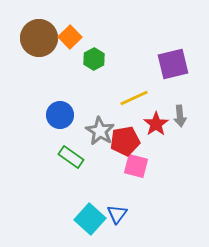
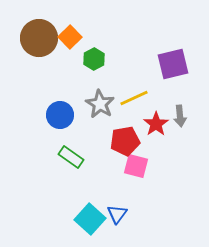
gray star: moved 27 px up
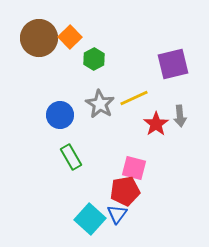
red pentagon: moved 50 px down
green rectangle: rotated 25 degrees clockwise
pink square: moved 2 px left, 2 px down
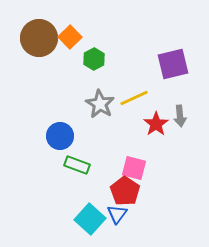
blue circle: moved 21 px down
green rectangle: moved 6 px right, 8 px down; rotated 40 degrees counterclockwise
red pentagon: rotated 28 degrees counterclockwise
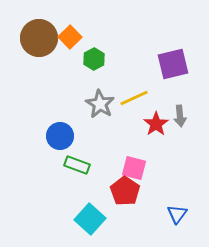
blue triangle: moved 60 px right
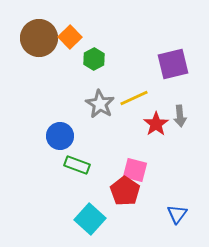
pink square: moved 1 px right, 2 px down
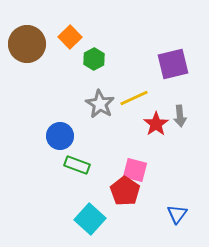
brown circle: moved 12 px left, 6 px down
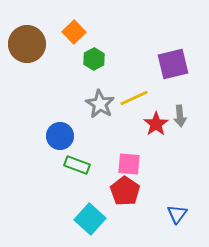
orange square: moved 4 px right, 5 px up
pink square: moved 6 px left, 6 px up; rotated 10 degrees counterclockwise
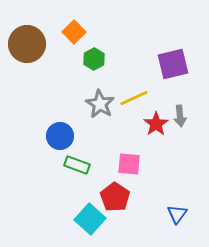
red pentagon: moved 10 px left, 6 px down
